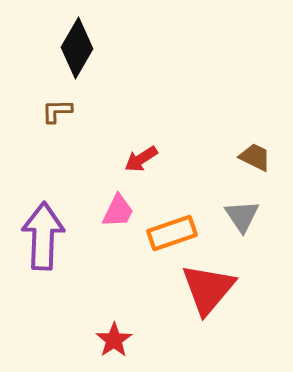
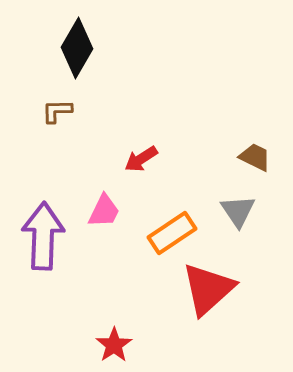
pink trapezoid: moved 14 px left
gray triangle: moved 4 px left, 5 px up
orange rectangle: rotated 15 degrees counterclockwise
red triangle: rotated 8 degrees clockwise
red star: moved 5 px down
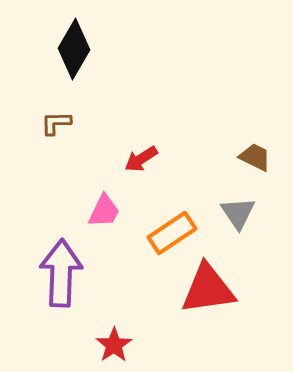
black diamond: moved 3 px left, 1 px down
brown L-shape: moved 1 px left, 12 px down
gray triangle: moved 2 px down
purple arrow: moved 18 px right, 37 px down
red triangle: rotated 34 degrees clockwise
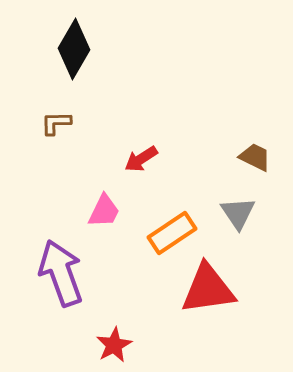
purple arrow: rotated 22 degrees counterclockwise
red star: rotated 6 degrees clockwise
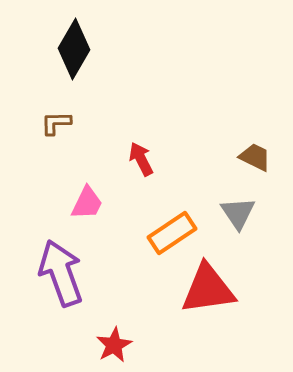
red arrow: rotated 96 degrees clockwise
pink trapezoid: moved 17 px left, 8 px up
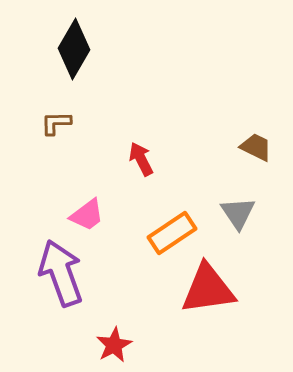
brown trapezoid: moved 1 px right, 10 px up
pink trapezoid: moved 12 px down; rotated 27 degrees clockwise
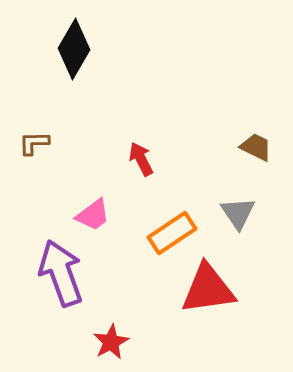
brown L-shape: moved 22 px left, 20 px down
pink trapezoid: moved 6 px right
red star: moved 3 px left, 3 px up
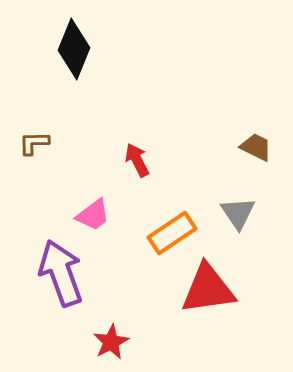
black diamond: rotated 8 degrees counterclockwise
red arrow: moved 4 px left, 1 px down
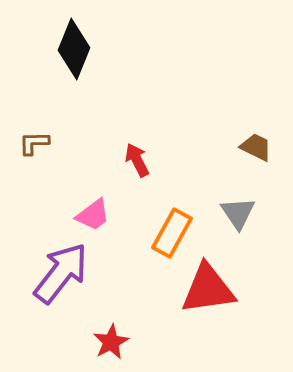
orange rectangle: rotated 27 degrees counterclockwise
purple arrow: rotated 58 degrees clockwise
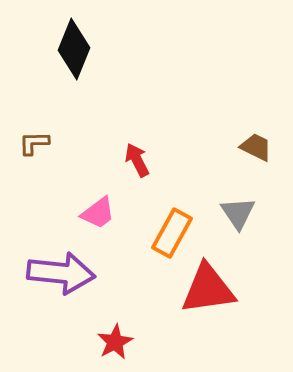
pink trapezoid: moved 5 px right, 2 px up
purple arrow: rotated 58 degrees clockwise
red star: moved 4 px right
